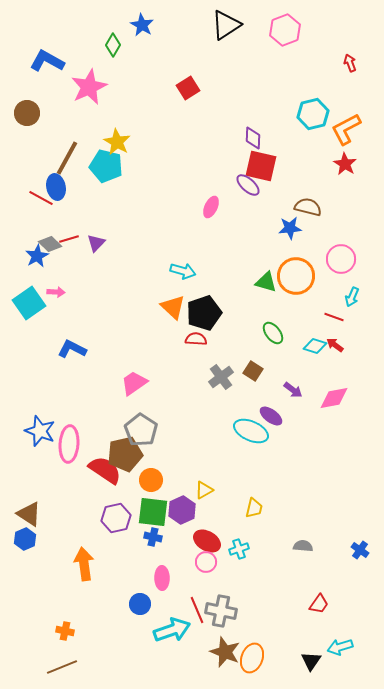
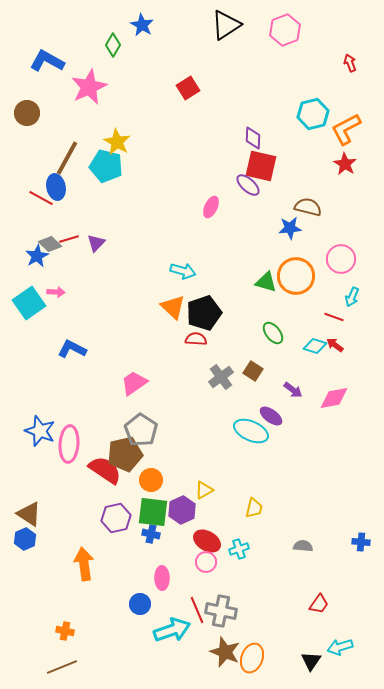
blue cross at (153, 537): moved 2 px left, 3 px up
blue cross at (360, 550): moved 1 px right, 8 px up; rotated 30 degrees counterclockwise
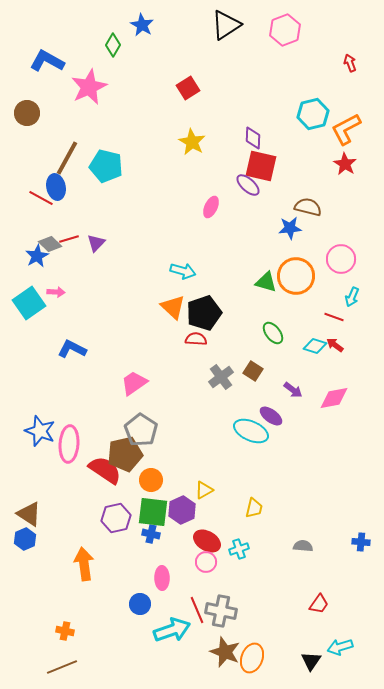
yellow star at (117, 142): moved 75 px right
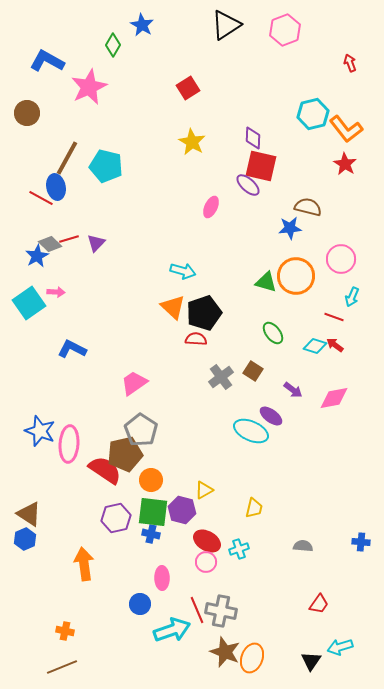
orange L-shape at (346, 129): rotated 100 degrees counterclockwise
purple hexagon at (182, 510): rotated 20 degrees counterclockwise
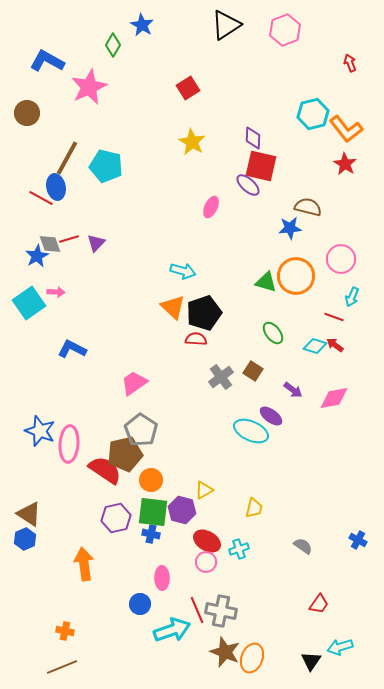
gray diamond at (50, 244): rotated 25 degrees clockwise
blue cross at (361, 542): moved 3 px left, 2 px up; rotated 24 degrees clockwise
gray semicircle at (303, 546): rotated 30 degrees clockwise
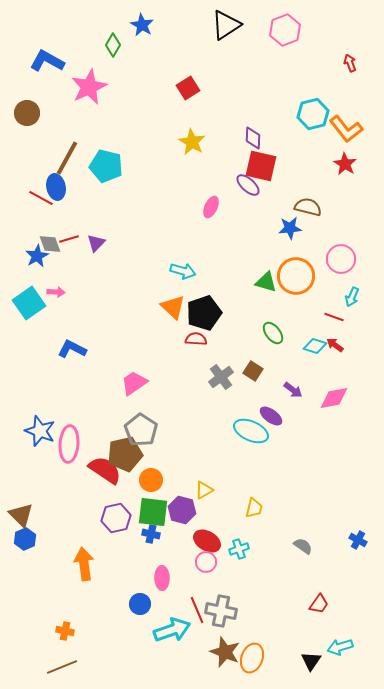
brown triangle at (29, 514): moved 8 px left, 1 px down; rotated 12 degrees clockwise
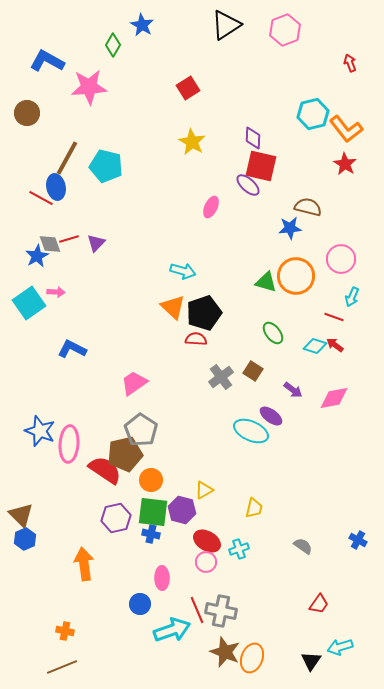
pink star at (89, 87): rotated 21 degrees clockwise
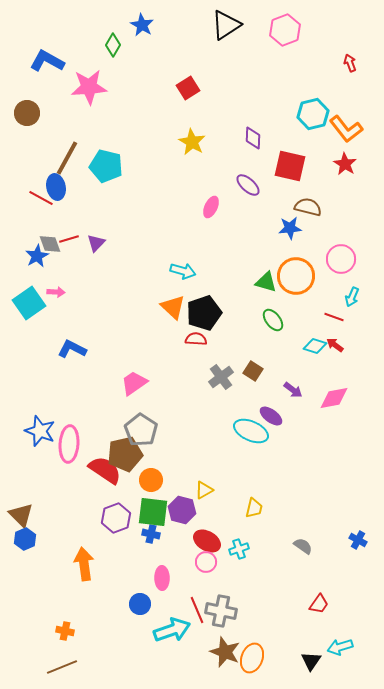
red square at (261, 166): moved 29 px right
green ellipse at (273, 333): moved 13 px up
purple hexagon at (116, 518): rotated 8 degrees counterclockwise
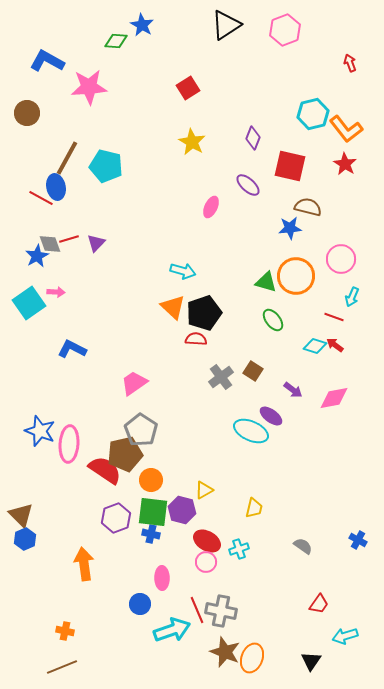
green diamond at (113, 45): moved 3 px right, 4 px up; rotated 65 degrees clockwise
purple diamond at (253, 138): rotated 20 degrees clockwise
cyan arrow at (340, 647): moved 5 px right, 11 px up
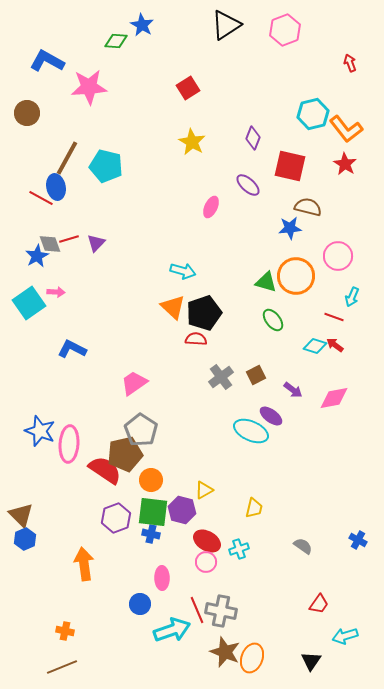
pink circle at (341, 259): moved 3 px left, 3 px up
brown square at (253, 371): moved 3 px right, 4 px down; rotated 30 degrees clockwise
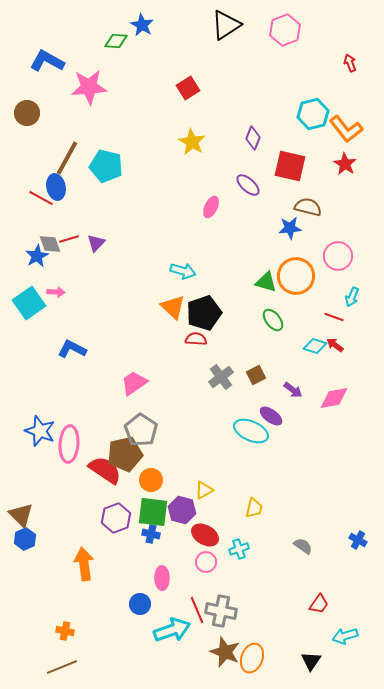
red ellipse at (207, 541): moved 2 px left, 6 px up
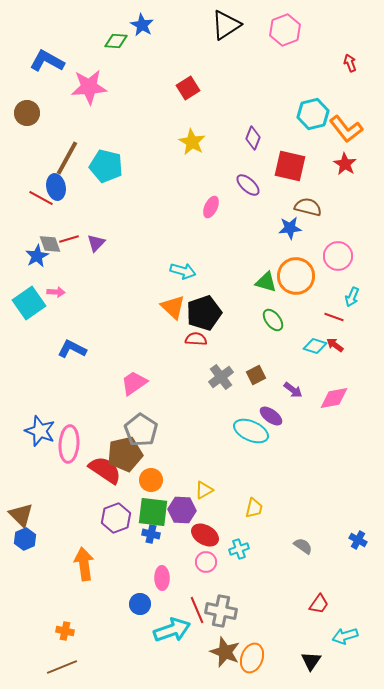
purple hexagon at (182, 510): rotated 12 degrees counterclockwise
